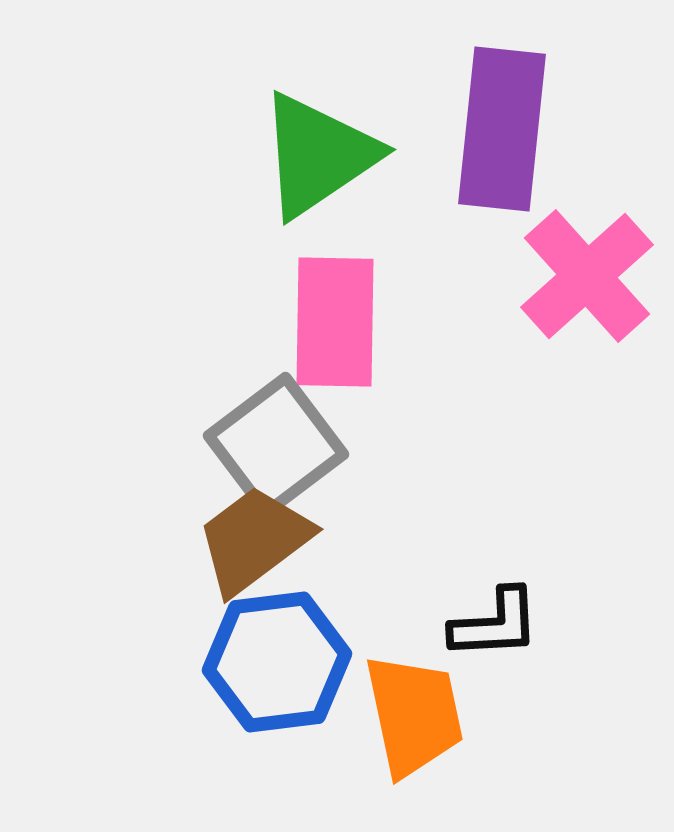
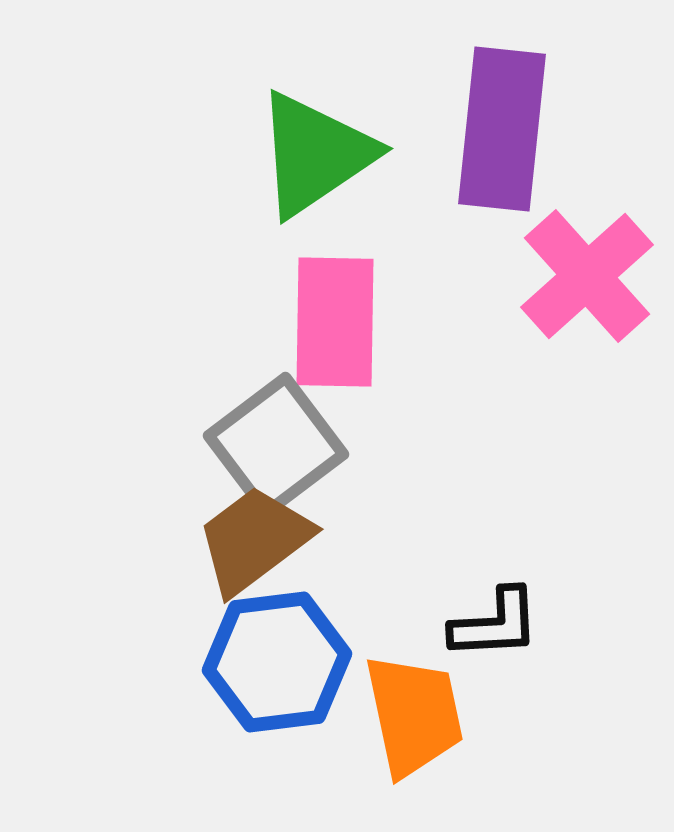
green triangle: moved 3 px left, 1 px up
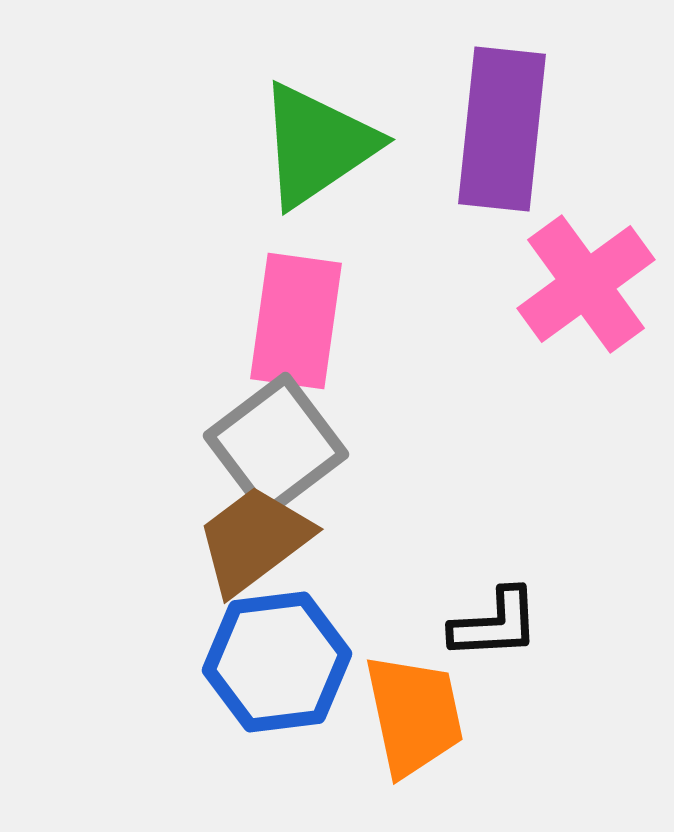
green triangle: moved 2 px right, 9 px up
pink cross: moved 1 px left, 8 px down; rotated 6 degrees clockwise
pink rectangle: moved 39 px left, 1 px up; rotated 7 degrees clockwise
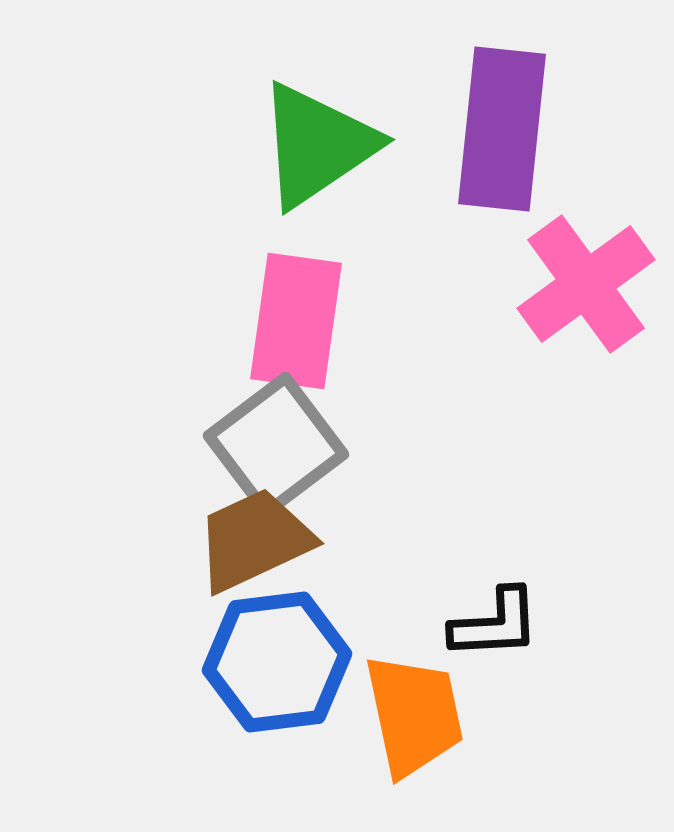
brown trapezoid: rotated 12 degrees clockwise
